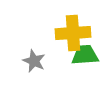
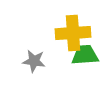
gray star: rotated 15 degrees counterclockwise
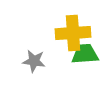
green trapezoid: moved 1 px up
